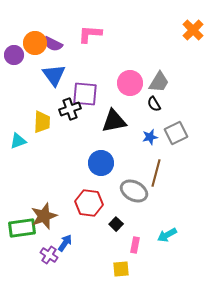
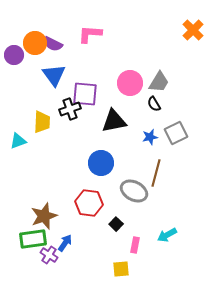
green rectangle: moved 11 px right, 11 px down
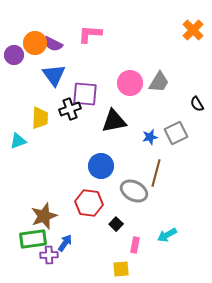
black semicircle: moved 43 px right
yellow trapezoid: moved 2 px left, 4 px up
blue circle: moved 3 px down
purple cross: rotated 36 degrees counterclockwise
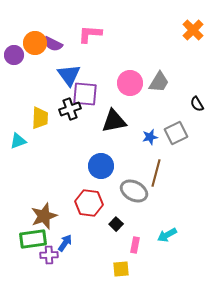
blue triangle: moved 15 px right
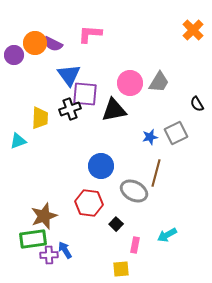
black triangle: moved 11 px up
blue arrow: moved 7 px down; rotated 66 degrees counterclockwise
